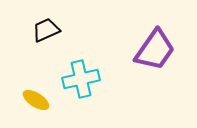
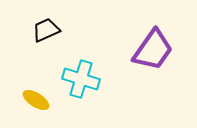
purple trapezoid: moved 2 px left
cyan cross: rotated 30 degrees clockwise
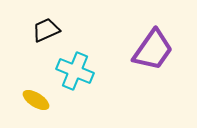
cyan cross: moved 6 px left, 8 px up; rotated 6 degrees clockwise
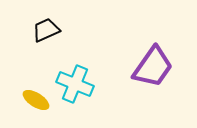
purple trapezoid: moved 17 px down
cyan cross: moved 13 px down
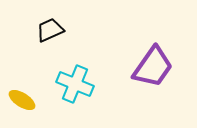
black trapezoid: moved 4 px right
yellow ellipse: moved 14 px left
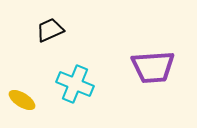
purple trapezoid: rotated 51 degrees clockwise
